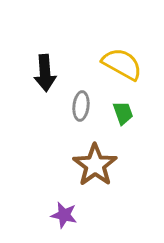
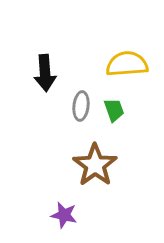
yellow semicircle: moved 5 px right; rotated 33 degrees counterclockwise
green trapezoid: moved 9 px left, 3 px up
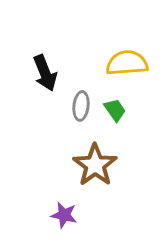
yellow semicircle: moved 1 px up
black arrow: rotated 18 degrees counterclockwise
green trapezoid: moved 1 px right; rotated 15 degrees counterclockwise
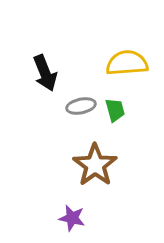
gray ellipse: rotated 72 degrees clockwise
green trapezoid: rotated 20 degrees clockwise
purple star: moved 8 px right, 3 px down
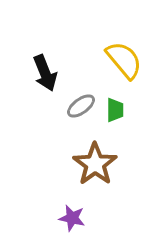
yellow semicircle: moved 3 px left, 3 px up; rotated 54 degrees clockwise
gray ellipse: rotated 24 degrees counterclockwise
green trapezoid: rotated 15 degrees clockwise
brown star: moved 1 px up
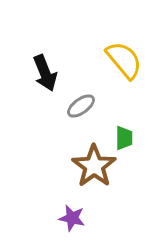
green trapezoid: moved 9 px right, 28 px down
brown star: moved 1 px left, 2 px down
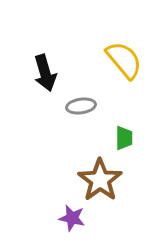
black arrow: rotated 6 degrees clockwise
gray ellipse: rotated 28 degrees clockwise
brown star: moved 6 px right, 14 px down
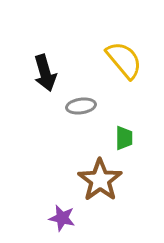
purple star: moved 10 px left
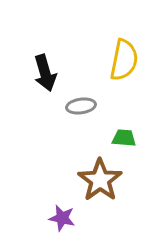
yellow semicircle: rotated 51 degrees clockwise
green trapezoid: rotated 85 degrees counterclockwise
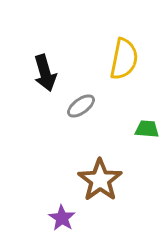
yellow semicircle: moved 1 px up
gray ellipse: rotated 28 degrees counterclockwise
green trapezoid: moved 23 px right, 9 px up
purple star: rotated 20 degrees clockwise
